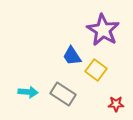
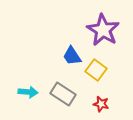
red star: moved 15 px left; rotated 14 degrees clockwise
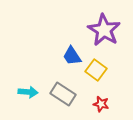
purple star: moved 1 px right
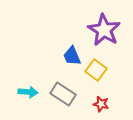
blue trapezoid: rotated 10 degrees clockwise
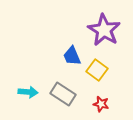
yellow square: moved 1 px right
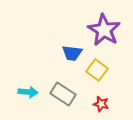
blue trapezoid: moved 3 px up; rotated 60 degrees counterclockwise
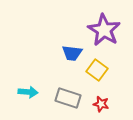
gray rectangle: moved 5 px right, 4 px down; rotated 15 degrees counterclockwise
